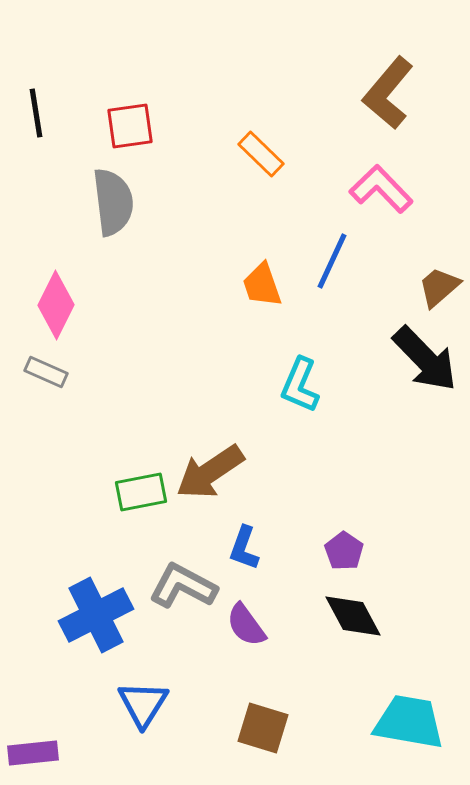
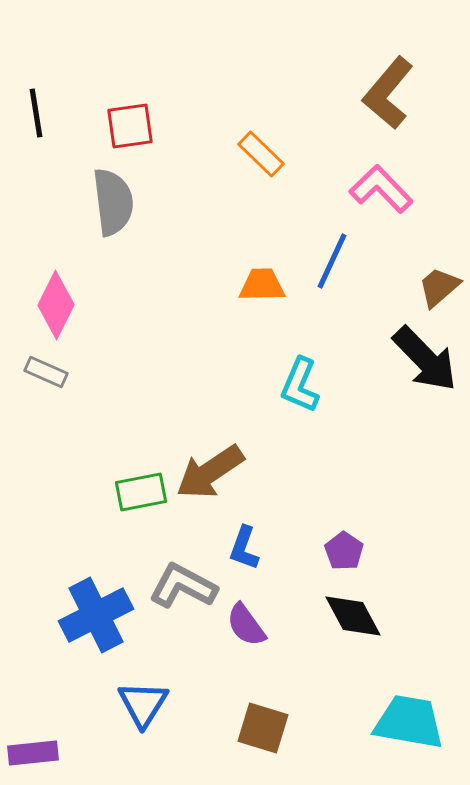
orange trapezoid: rotated 108 degrees clockwise
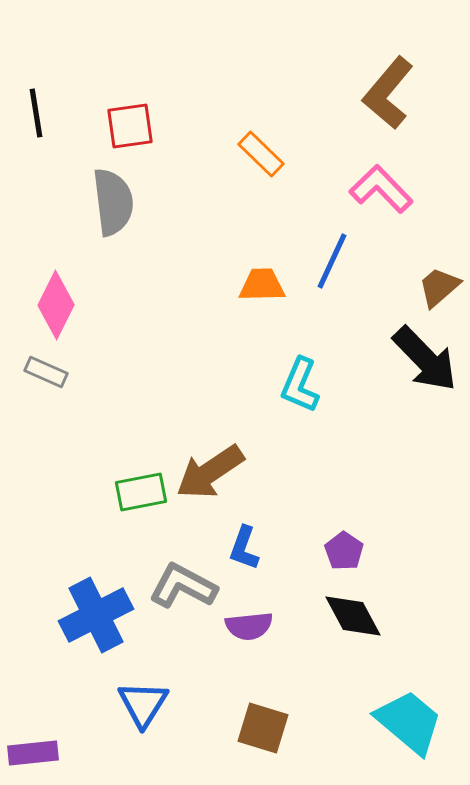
purple semicircle: moved 3 px right, 1 px down; rotated 60 degrees counterclockwise
cyan trapezoid: rotated 30 degrees clockwise
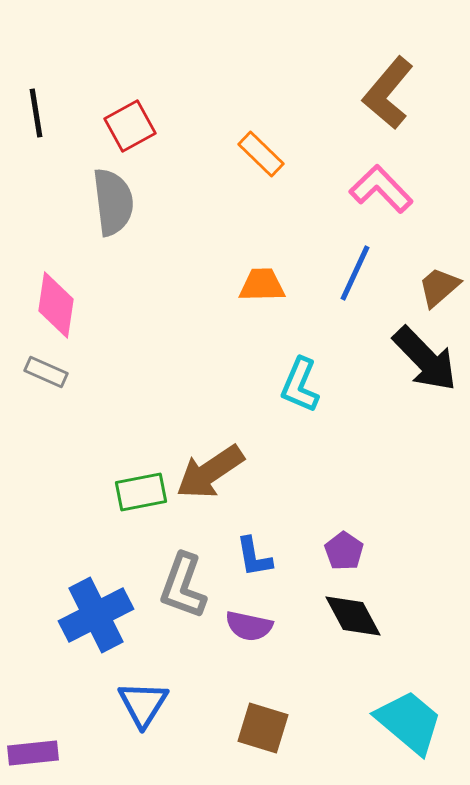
red square: rotated 21 degrees counterclockwise
blue line: moved 23 px right, 12 px down
pink diamond: rotated 18 degrees counterclockwise
blue L-shape: moved 10 px right, 9 px down; rotated 30 degrees counterclockwise
gray L-shape: rotated 98 degrees counterclockwise
purple semicircle: rotated 18 degrees clockwise
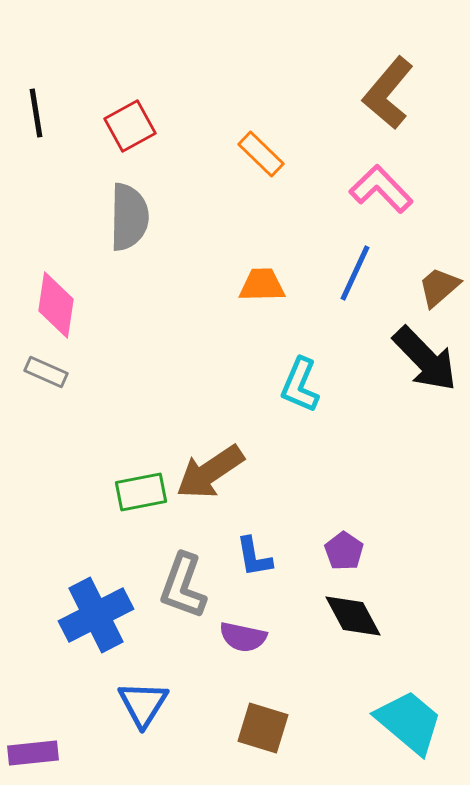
gray semicircle: moved 16 px right, 15 px down; rotated 8 degrees clockwise
purple semicircle: moved 6 px left, 11 px down
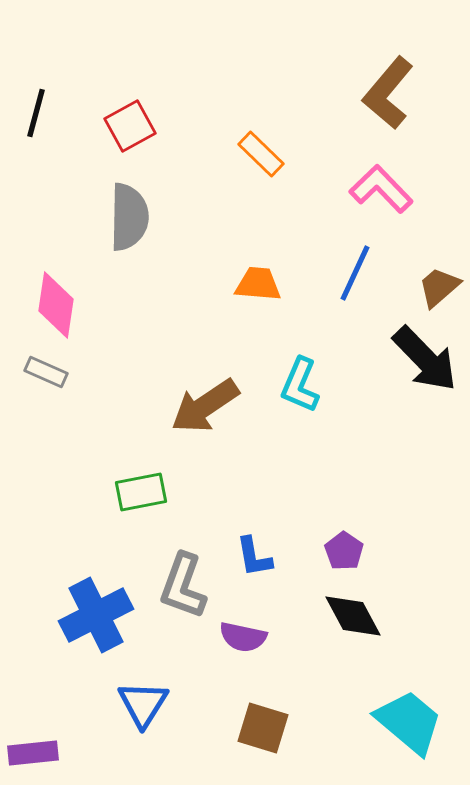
black line: rotated 24 degrees clockwise
orange trapezoid: moved 4 px left, 1 px up; rotated 6 degrees clockwise
brown arrow: moved 5 px left, 66 px up
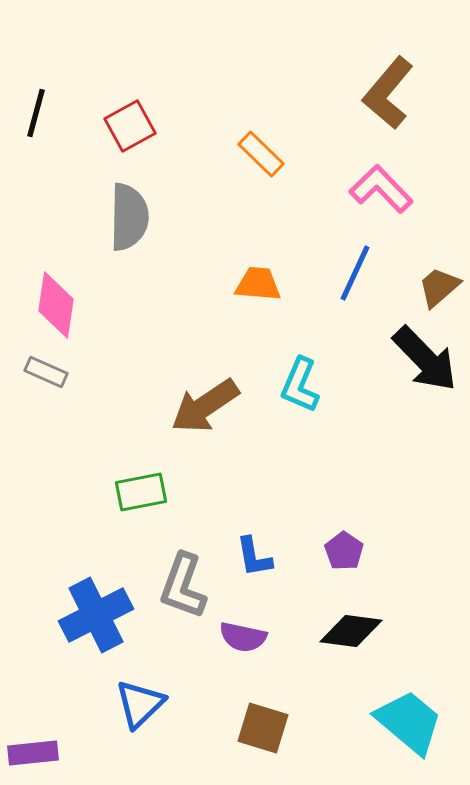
black diamond: moved 2 px left, 15 px down; rotated 54 degrees counterclockwise
blue triangle: moved 3 px left; rotated 14 degrees clockwise
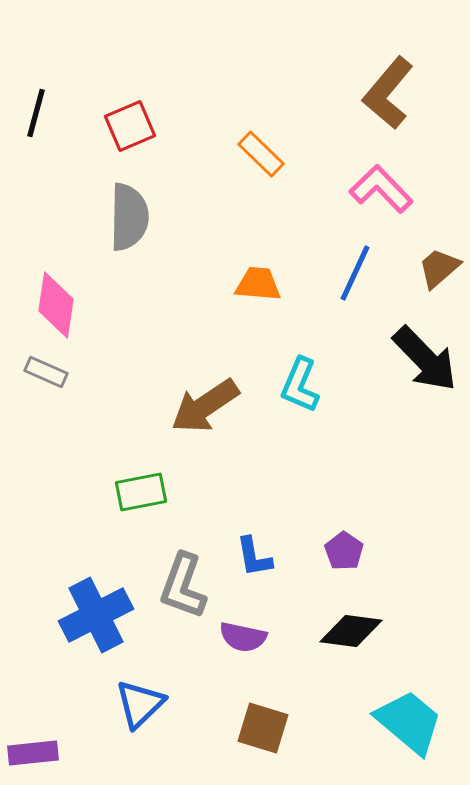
red square: rotated 6 degrees clockwise
brown trapezoid: moved 19 px up
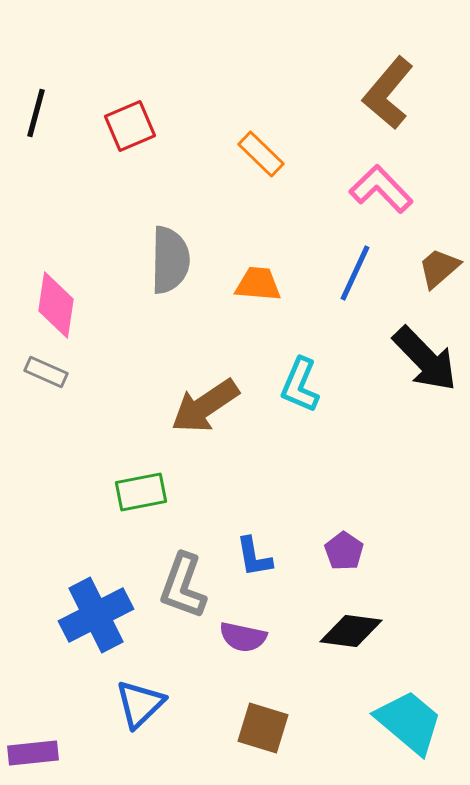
gray semicircle: moved 41 px right, 43 px down
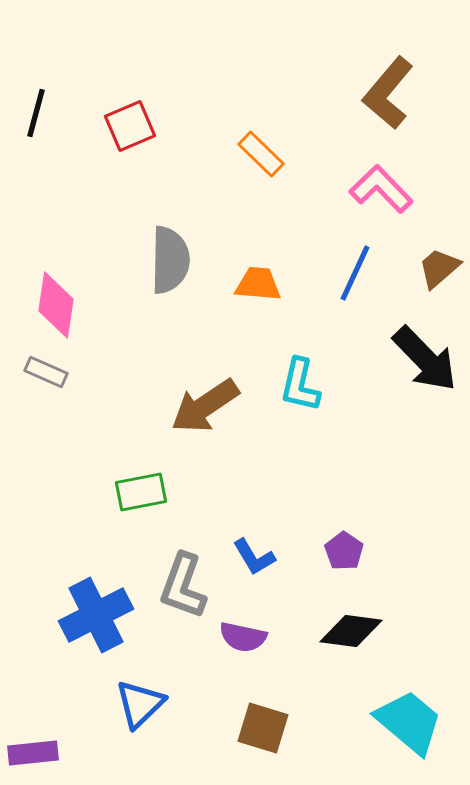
cyan L-shape: rotated 10 degrees counterclockwise
blue L-shape: rotated 21 degrees counterclockwise
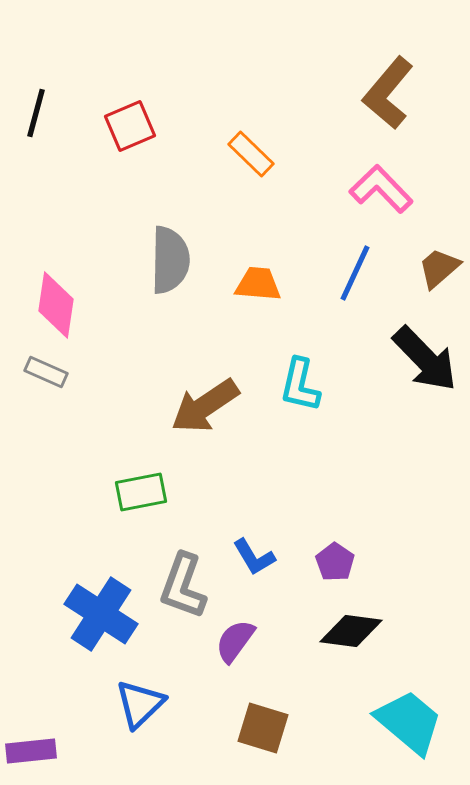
orange rectangle: moved 10 px left
purple pentagon: moved 9 px left, 11 px down
blue cross: moved 5 px right, 1 px up; rotated 30 degrees counterclockwise
purple semicircle: moved 8 px left, 4 px down; rotated 114 degrees clockwise
purple rectangle: moved 2 px left, 2 px up
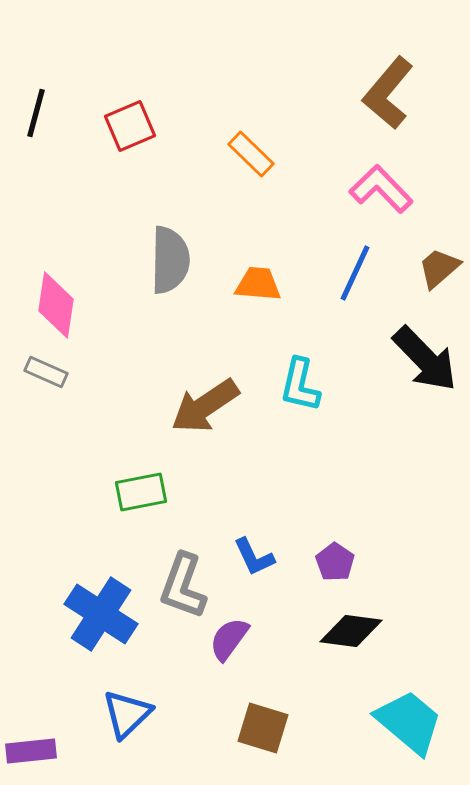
blue L-shape: rotated 6 degrees clockwise
purple semicircle: moved 6 px left, 2 px up
blue triangle: moved 13 px left, 10 px down
